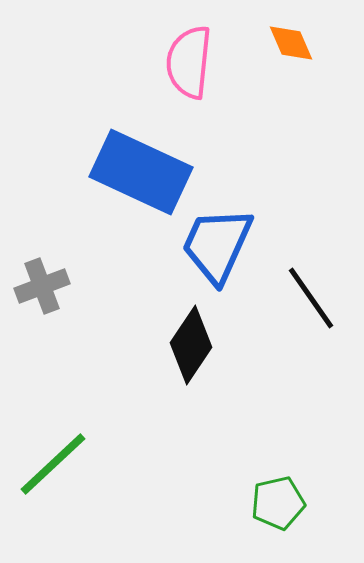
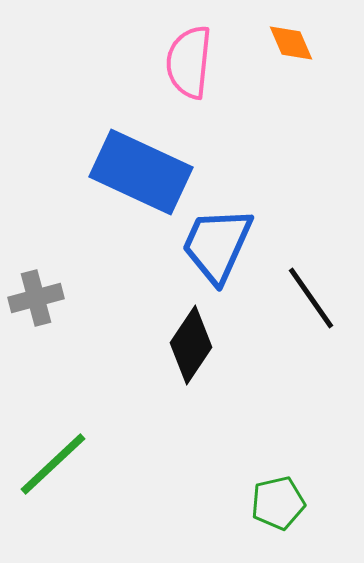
gray cross: moved 6 px left, 12 px down; rotated 6 degrees clockwise
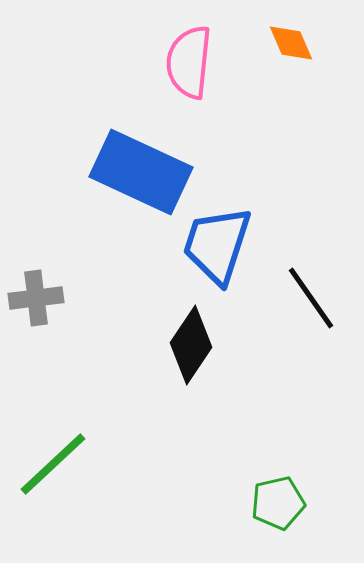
blue trapezoid: rotated 6 degrees counterclockwise
gray cross: rotated 8 degrees clockwise
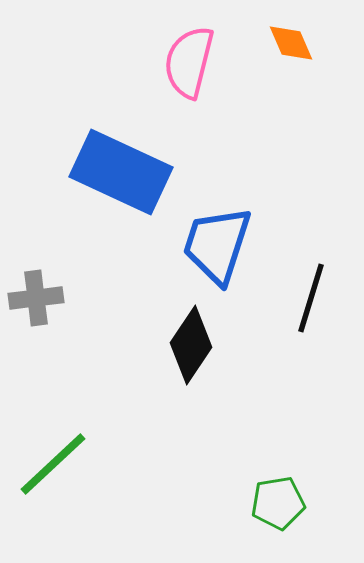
pink semicircle: rotated 8 degrees clockwise
blue rectangle: moved 20 px left
black line: rotated 52 degrees clockwise
green pentagon: rotated 4 degrees clockwise
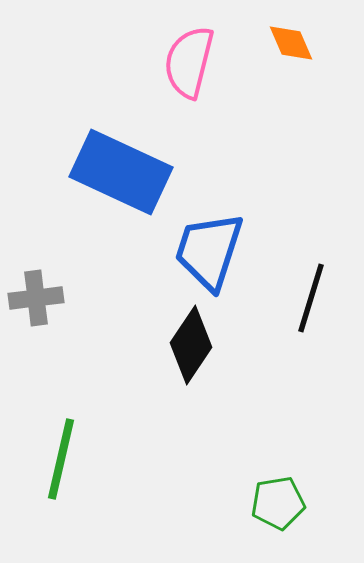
blue trapezoid: moved 8 px left, 6 px down
green line: moved 8 px right, 5 px up; rotated 34 degrees counterclockwise
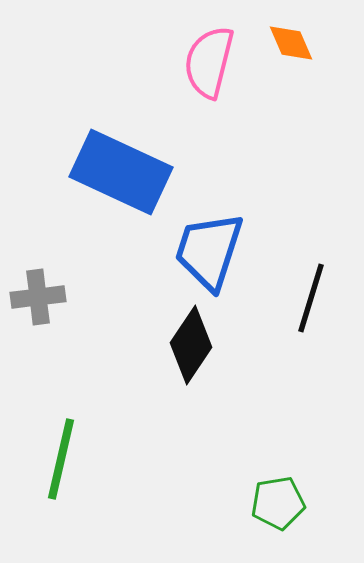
pink semicircle: moved 20 px right
gray cross: moved 2 px right, 1 px up
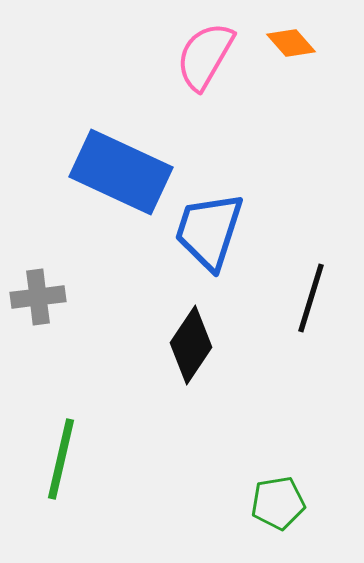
orange diamond: rotated 18 degrees counterclockwise
pink semicircle: moved 4 px left, 6 px up; rotated 16 degrees clockwise
blue trapezoid: moved 20 px up
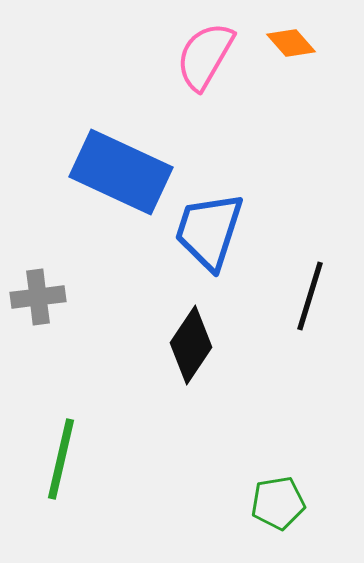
black line: moved 1 px left, 2 px up
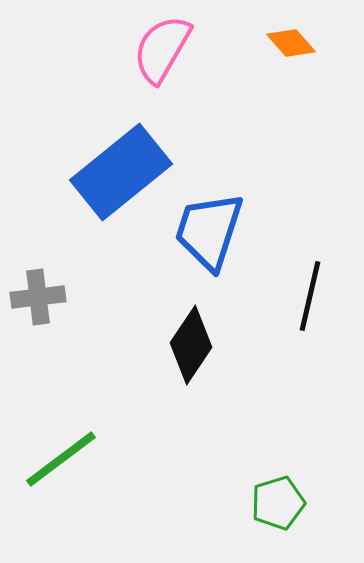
pink semicircle: moved 43 px left, 7 px up
blue rectangle: rotated 64 degrees counterclockwise
black line: rotated 4 degrees counterclockwise
green line: rotated 40 degrees clockwise
green pentagon: rotated 8 degrees counterclockwise
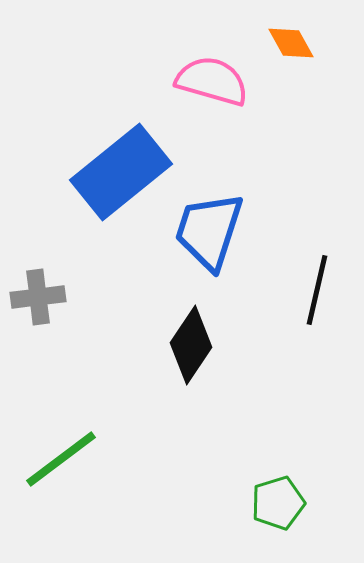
orange diamond: rotated 12 degrees clockwise
pink semicircle: moved 50 px right, 32 px down; rotated 76 degrees clockwise
black line: moved 7 px right, 6 px up
